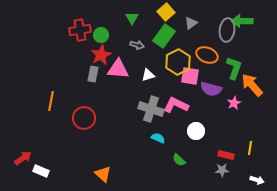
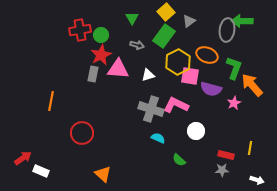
gray triangle: moved 2 px left, 2 px up
red circle: moved 2 px left, 15 px down
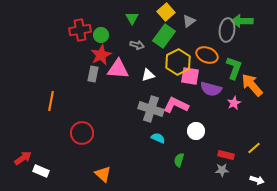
yellow line: moved 4 px right; rotated 40 degrees clockwise
green semicircle: rotated 64 degrees clockwise
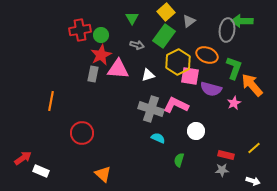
white arrow: moved 4 px left, 1 px down
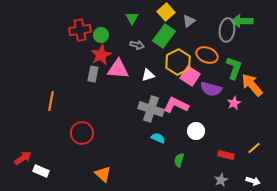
pink square: rotated 24 degrees clockwise
gray star: moved 1 px left, 10 px down; rotated 24 degrees counterclockwise
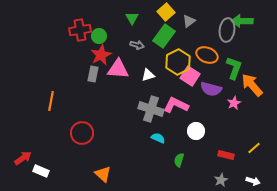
green circle: moved 2 px left, 1 px down
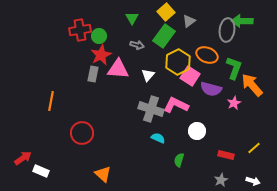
white triangle: rotated 32 degrees counterclockwise
white circle: moved 1 px right
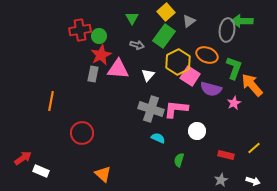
pink L-shape: moved 4 px down; rotated 20 degrees counterclockwise
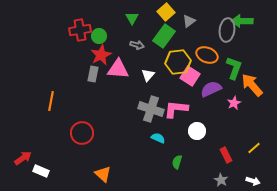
yellow hexagon: rotated 20 degrees clockwise
purple semicircle: rotated 140 degrees clockwise
red rectangle: rotated 49 degrees clockwise
green semicircle: moved 2 px left, 2 px down
gray star: rotated 16 degrees counterclockwise
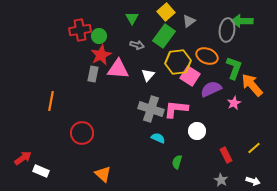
orange ellipse: moved 1 px down
